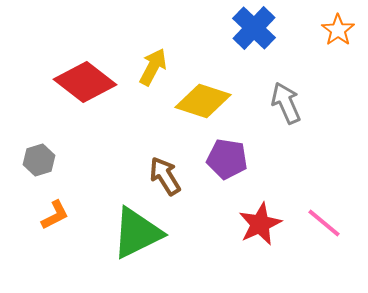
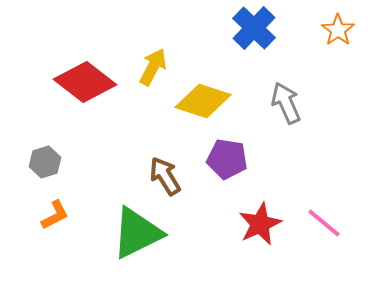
gray hexagon: moved 6 px right, 2 px down
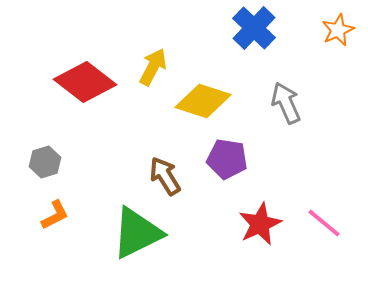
orange star: rotated 12 degrees clockwise
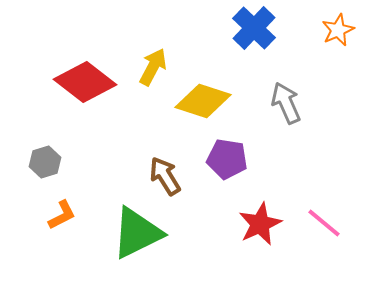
orange L-shape: moved 7 px right
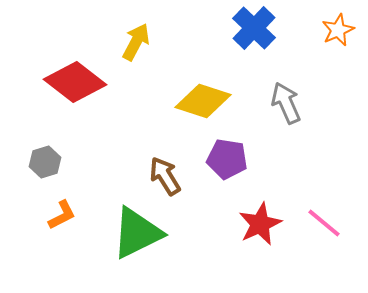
yellow arrow: moved 17 px left, 25 px up
red diamond: moved 10 px left
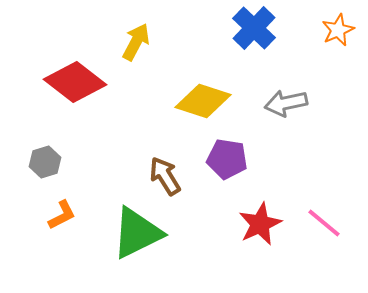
gray arrow: rotated 78 degrees counterclockwise
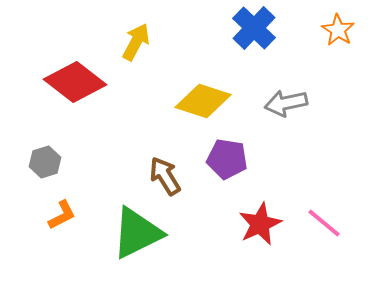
orange star: rotated 16 degrees counterclockwise
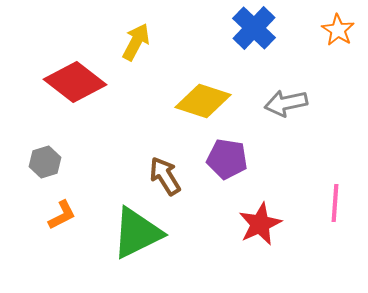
pink line: moved 11 px right, 20 px up; rotated 54 degrees clockwise
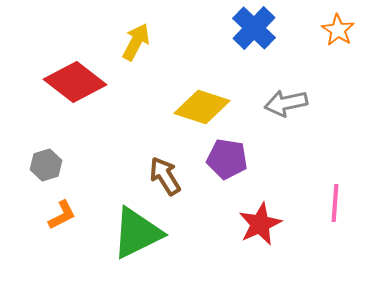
yellow diamond: moved 1 px left, 6 px down
gray hexagon: moved 1 px right, 3 px down
